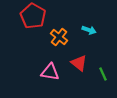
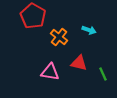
red triangle: rotated 24 degrees counterclockwise
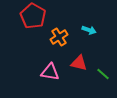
orange cross: rotated 18 degrees clockwise
green line: rotated 24 degrees counterclockwise
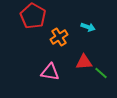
cyan arrow: moved 1 px left, 3 px up
red triangle: moved 5 px right, 1 px up; rotated 18 degrees counterclockwise
green line: moved 2 px left, 1 px up
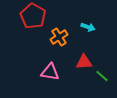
green line: moved 1 px right, 3 px down
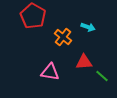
orange cross: moved 4 px right; rotated 18 degrees counterclockwise
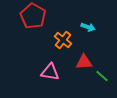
orange cross: moved 3 px down
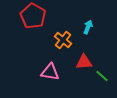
cyan arrow: rotated 88 degrees counterclockwise
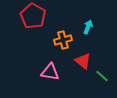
orange cross: rotated 36 degrees clockwise
red triangle: moved 1 px left, 1 px up; rotated 42 degrees clockwise
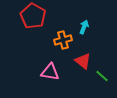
cyan arrow: moved 4 px left
